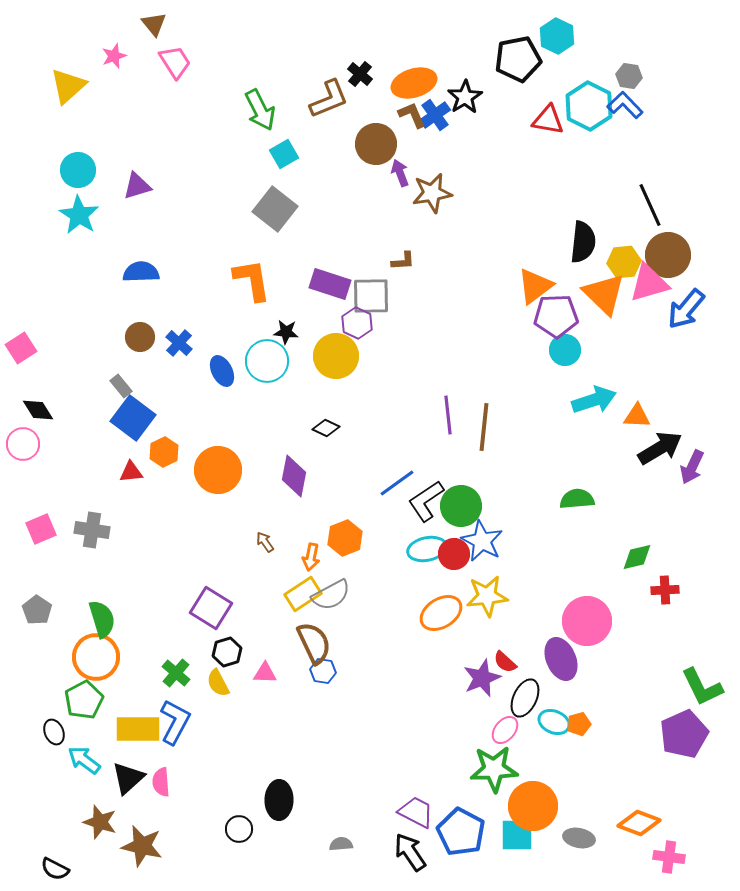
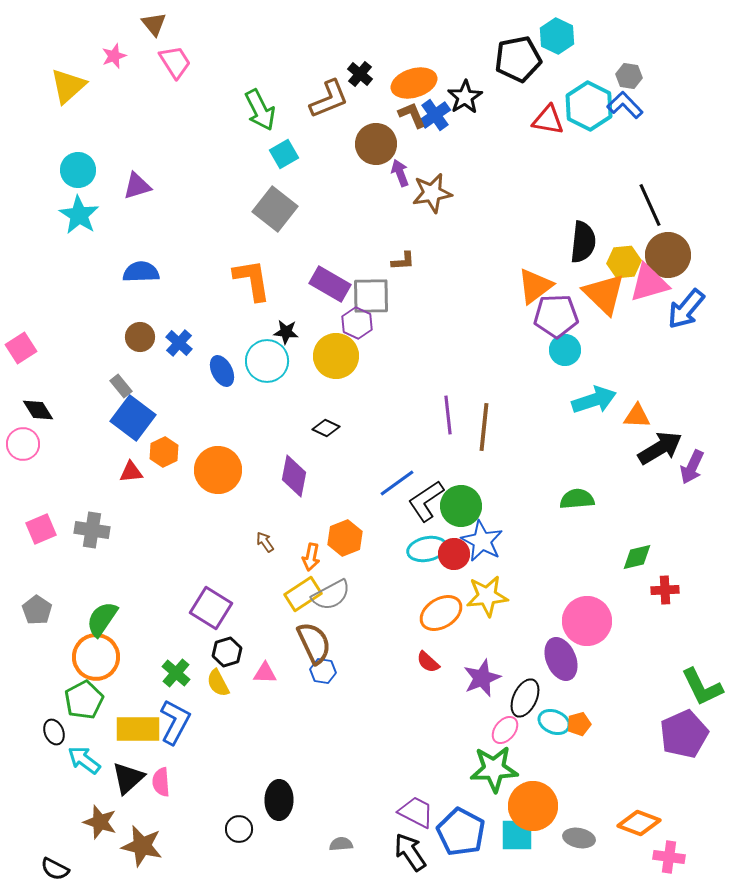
purple rectangle at (330, 284): rotated 12 degrees clockwise
green semicircle at (102, 619): rotated 129 degrees counterclockwise
red semicircle at (505, 662): moved 77 px left
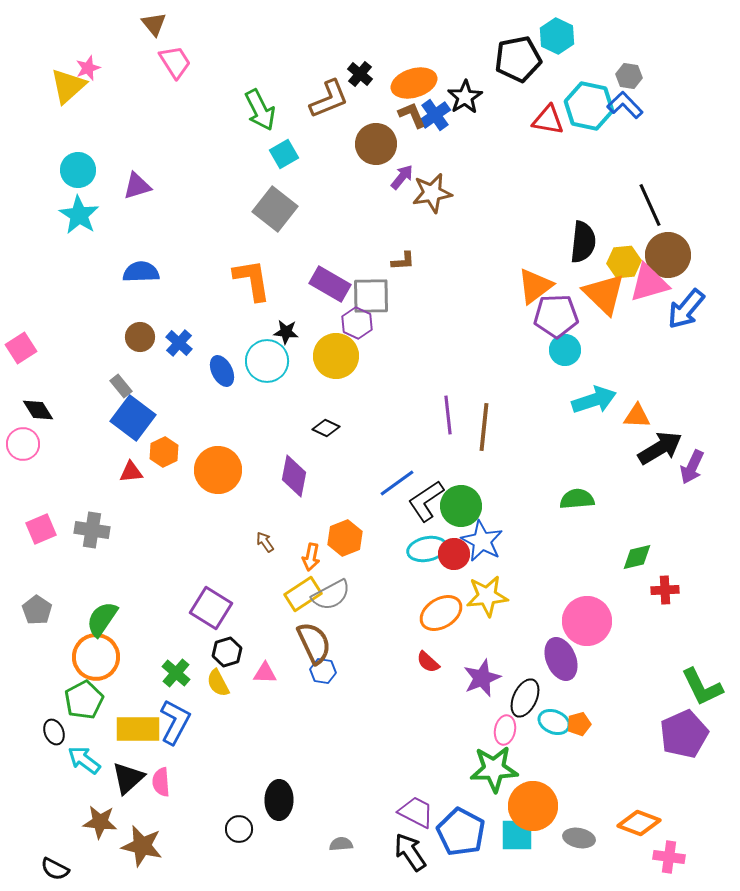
pink star at (114, 56): moved 26 px left, 12 px down
cyan hexagon at (589, 106): rotated 15 degrees counterclockwise
purple arrow at (400, 173): moved 2 px right, 4 px down; rotated 60 degrees clockwise
pink ellipse at (505, 730): rotated 28 degrees counterclockwise
brown star at (100, 822): rotated 12 degrees counterclockwise
